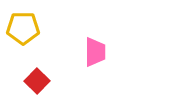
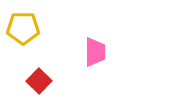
red square: moved 2 px right
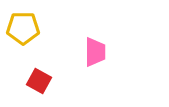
red square: rotated 15 degrees counterclockwise
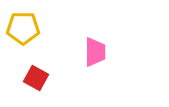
red square: moved 3 px left, 3 px up
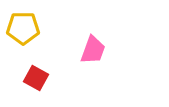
pink trapezoid: moved 2 px left, 2 px up; rotated 20 degrees clockwise
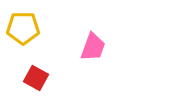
pink trapezoid: moved 3 px up
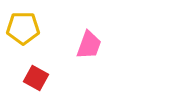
pink trapezoid: moved 4 px left, 2 px up
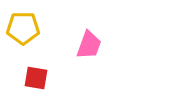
red square: rotated 20 degrees counterclockwise
